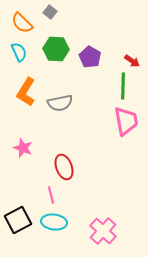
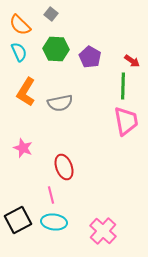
gray square: moved 1 px right, 2 px down
orange semicircle: moved 2 px left, 2 px down
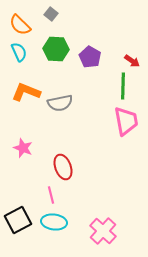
orange L-shape: rotated 80 degrees clockwise
red ellipse: moved 1 px left
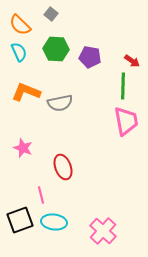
purple pentagon: rotated 20 degrees counterclockwise
pink line: moved 10 px left
black square: moved 2 px right; rotated 8 degrees clockwise
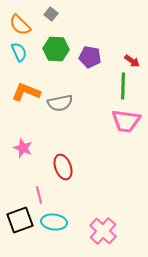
pink trapezoid: rotated 108 degrees clockwise
pink line: moved 2 px left
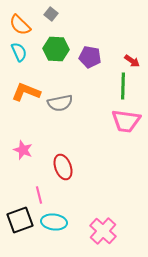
pink star: moved 2 px down
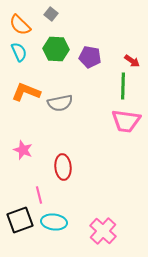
red ellipse: rotated 15 degrees clockwise
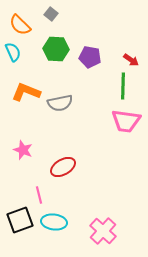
cyan semicircle: moved 6 px left
red arrow: moved 1 px left, 1 px up
red ellipse: rotated 65 degrees clockwise
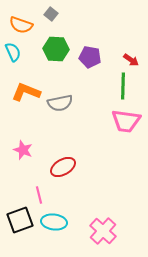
orange semicircle: moved 1 px right; rotated 25 degrees counterclockwise
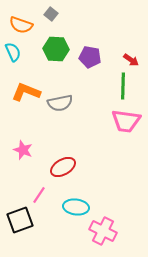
pink line: rotated 48 degrees clockwise
cyan ellipse: moved 22 px right, 15 px up
pink cross: rotated 16 degrees counterclockwise
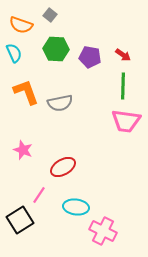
gray square: moved 1 px left, 1 px down
cyan semicircle: moved 1 px right, 1 px down
red arrow: moved 8 px left, 5 px up
orange L-shape: rotated 48 degrees clockwise
black square: rotated 12 degrees counterclockwise
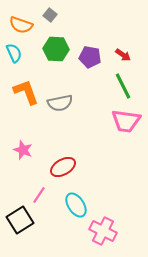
green line: rotated 28 degrees counterclockwise
cyan ellipse: moved 2 px up; rotated 50 degrees clockwise
